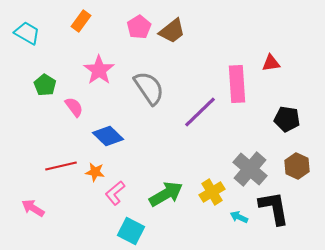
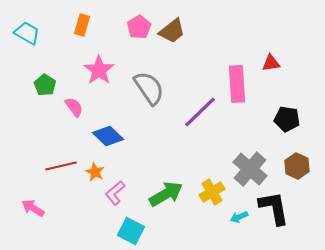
orange rectangle: moved 1 px right, 4 px down; rotated 20 degrees counterclockwise
orange star: rotated 18 degrees clockwise
cyan arrow: rotated 48 degrees counterclockwise
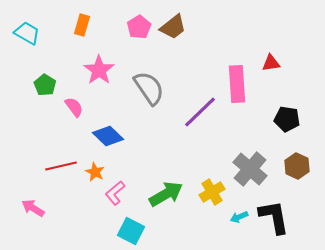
brown trapezoid: moved 1 px right, 4 px up
black L-shape: moved 9 px down
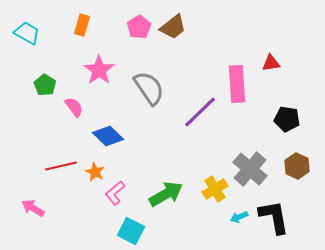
yellow cross: moved 3 px right, 3 px up
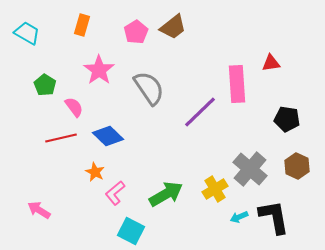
pink pentagon: moved 3 px left, 5 px down
red line: moved 28 px up
pink arrow: moved 6 px right, 2 px down
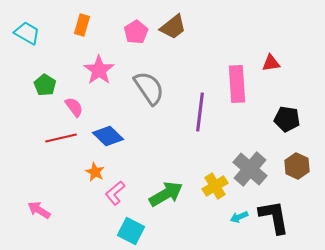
purple line: rotated 39 degrees counterclockwise
yellow cross: moved 3 px up
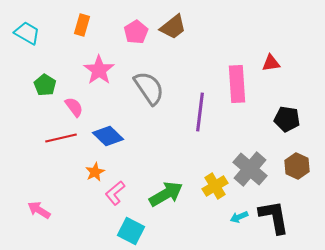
orange star: rotated 18 degrees clockwise
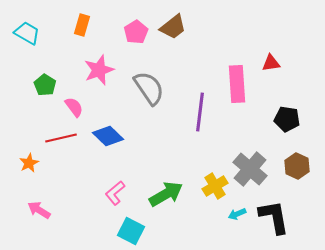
pink star: rotated 16 degrees clockwise
orange star: moved 66 px left, 9 px up
cyan arrow: moved 2 px left, 3 px up
